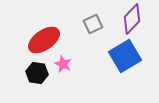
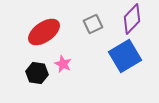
red ellipse: moved 8 px up
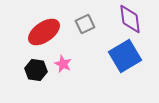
purple diamond: moved 2 px left; rotated 52 degrees counterclockwise
gray square: moved 8 px left
black hexagon: moved 1 px left, 3 px up
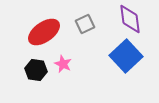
blue square: moved 1 px right; rotated 12 degrees counterclockwise
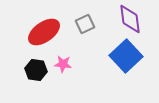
pink star: rotated 18 degrees counterclockwise
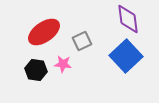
purple diamond: moved 2 px left
gray square: moved 3 px left, 17 px down
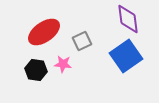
blue square: rotated 8 degrees clockwise
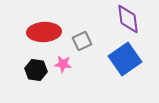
red ellipse: rotated 32 degrees clockwise
blue square: moved 1 px left, 3 px down
